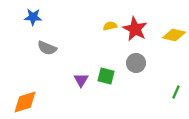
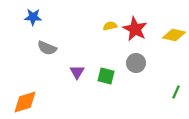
purple triangle: moved 4 px left, 8 px up
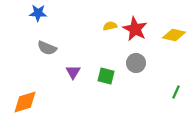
blue star: moved 5 px right, 4 px up
purple triangle: moved 4 px left
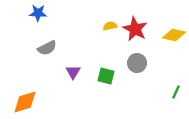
gray semicircle: rotated 48 degrees counterclockwise
gray circle: moved 1 px right
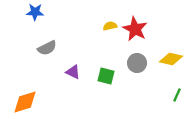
blue star: moved 3 px left, 1 px up
yellow diamond: moved 3 px left, 24 px down
purple triangle: rotated 35 degrees counterclockwise
green line: moved 1 px right, 3 px down
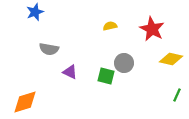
blue star: rotated 24 degrees counterclockwise
red star: moved 17 px right
gray semicircle: moved 2 px right, 1 px down; rotated 36 degrees clockwise
gray circle: moved 13 px left
purple triangle: moved 3 px left
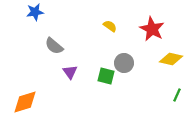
blue star: rotated 12 degrees clockwise
yellow semicircle: rotated 48 degrees clockwise
gray semicircle: moved 5 px right, 3 px up; rotated 30 degrees clockwise
purple triangle: rotated 28 degrees clockwise
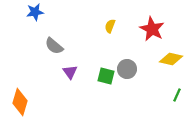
yellow semicircle: rotated 104 degrees counterclockwise
gray circle: moved 3 px right, 6 px down
orange diamond: moved 5 px left; rotated 56 degrees counterclockwise
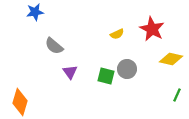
yellow semicircle: moved 7 px right, 8 px down; rotated 136 degrees counterclockwise
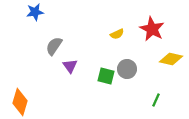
gray semicircle: rotated 84 degrees clockwise
purple triangle: moved 6 px up
green line: moved 21 px left, 5 px down
